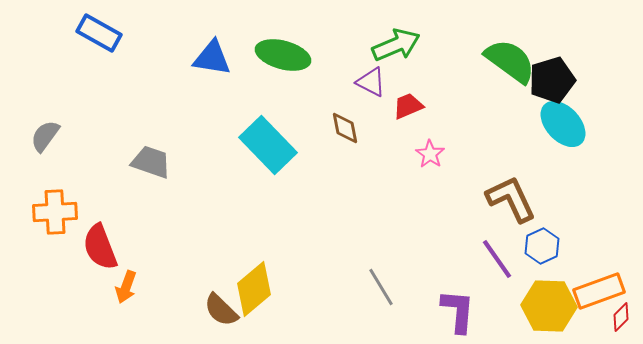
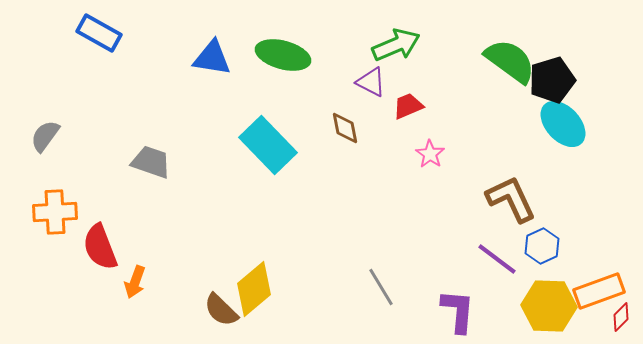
purple line: rotated 18 degrees counterclockwise
orange arrow: moved 9 px right, 5 px up
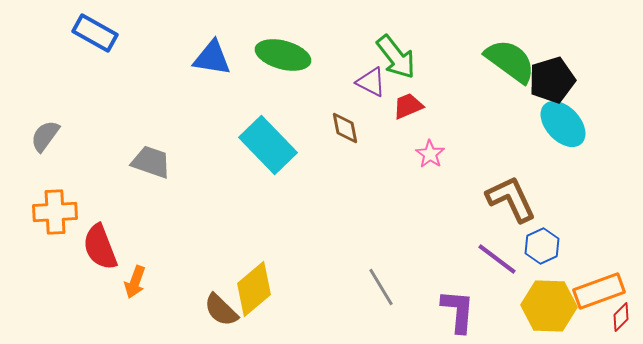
blue rectangle: moved 4 px left
green arrow: moved 12 px down; rotated 75 degrees clockwise
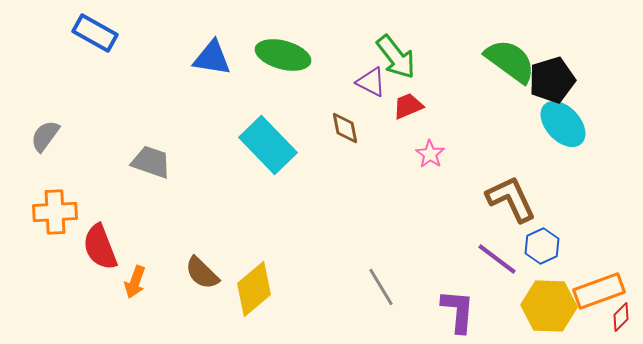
brown semicircle: moved 19 px left, 37 px up
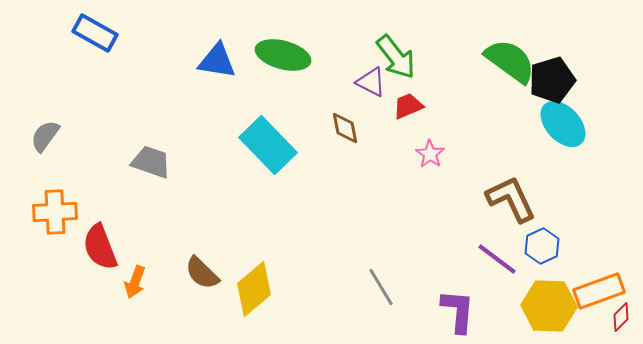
blue triangle: moved 5 px right, 3 px down
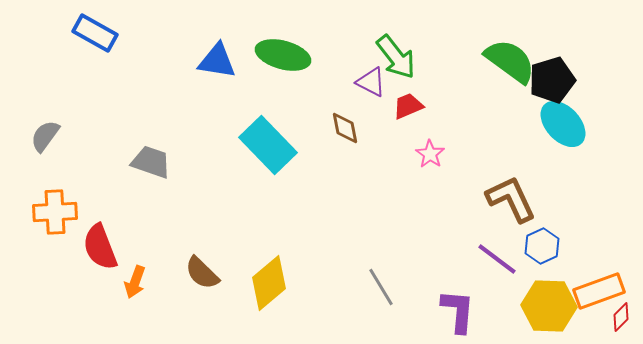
yellow diamond: moved 15 px right, 6 px up
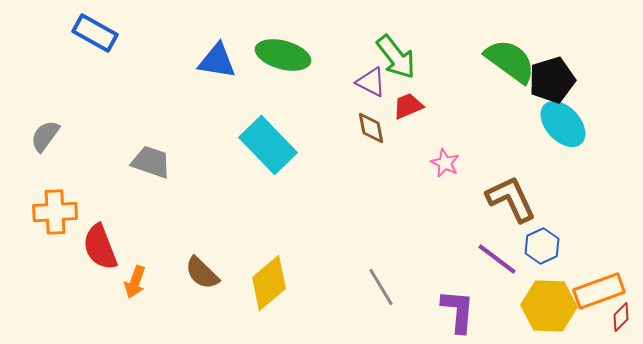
brown diamond: moved 26 px right
pink star: moved 15 px right, 9 px down; rotated 8 degrees counterclockwise
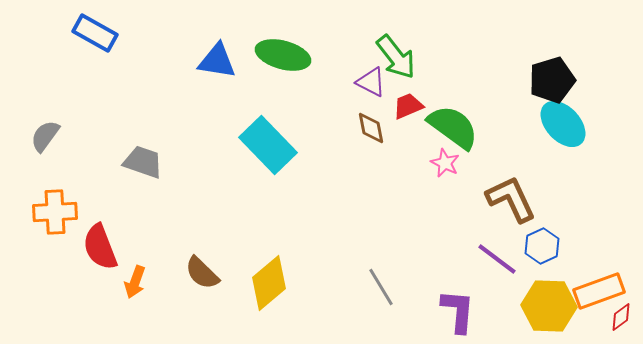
green semicircle: moved 57 px left, 66 px down
gray trapezoid: moved 8 px left
red diamond: rotated 8 degrees clockwise
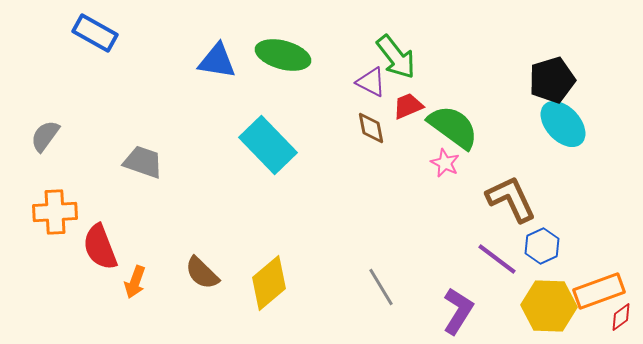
purple L-shape: rotated 27 degrees clockwise
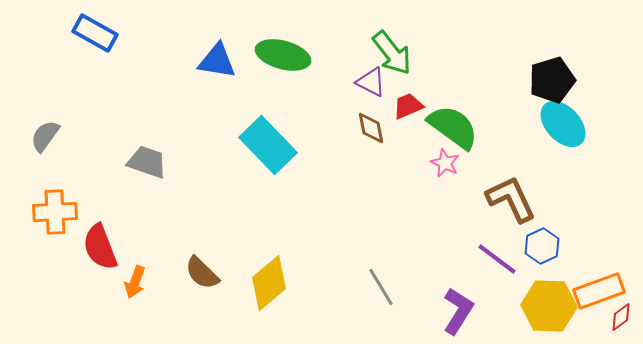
green arrow: moved 4 px left, 4 px up
gray trapezoid: moved 4 px right
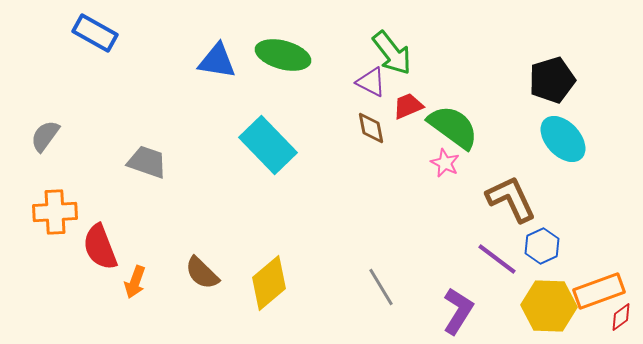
cyan ellipse: moved 15 px down
